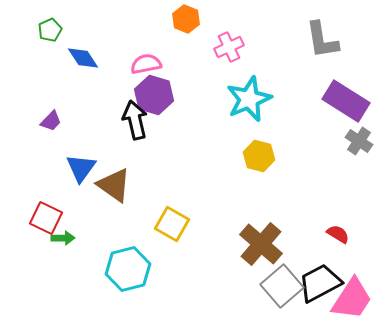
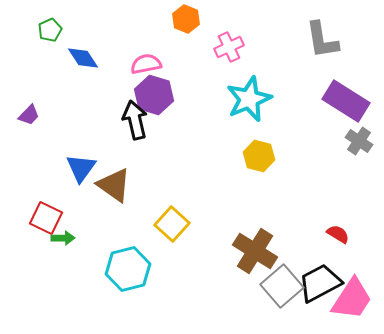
purple trapezoid: moved 22 px left, 6 px up
yellow square: rotated 12 degrees clockwise
brown cross: moved 6 px left, 7 px down; rotated 9 degrees counterclockwise
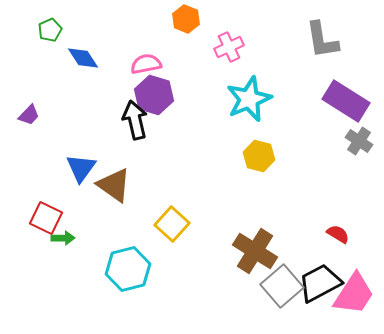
pink trapezoid: moved 2 px right, 5 px up
